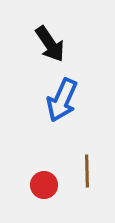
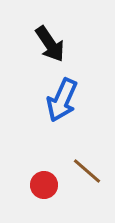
brown line: rotated 48 degrees counterclockwise
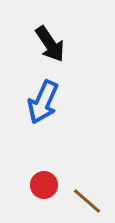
blue arrow: moved 19 px left, 2 px down
brown line: moved 30 px down
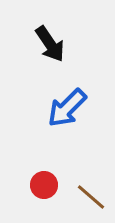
blue arrow: moved 24 px right, 6 px down; rotated 21 degrees clockwise
brown line: moved 4 px right, 4 px up
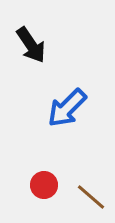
black arrow: moved 19 px left, 1 px down
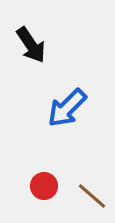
red circle: moved 1 px down
brown line: moved 1 px right, 1 px up
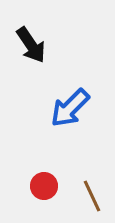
blue arrow: moved 3 px right
brown line: rotated 24 degrees clockwise
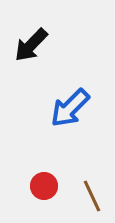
black arrow: rotated 78 degrees clockwise
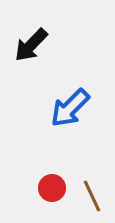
red circle: moved 8 px right, 2 px down
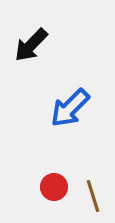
red circle: moved 2 px right, 1 px up
brown line: moved 1 px right; rotated 8 degrees clockwise
